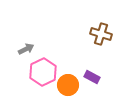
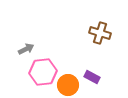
brown cross: moved 1 px left, 1 px up
pink hexagon: rotated 20 degrees clockwise
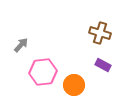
gray arrow: moved 5 px left, 4 px up; rotated 21 degrees counterclockwise
purple rectangle: moved 11 px right, 12 px up
orange circle: moved 6 px right
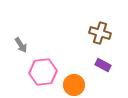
gray arrow: rotated 105 degrees clockwise
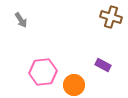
brown cross: moved 11 px right, 16 px up
gray arrow: moved 25 px up
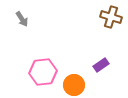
gray arrow: moved 1 px right, 1 px up
purple rectangle: moved 2 px left; rotated 63 degrees counterclockwise
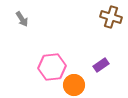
pink hexagon: moved 9 px right, 5 px up
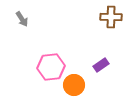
brown cross: rotated 15 degrees counterclockwise
pink hexagon: moved 1 px left
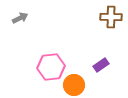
gray arrow: moved 2 px left, 1 px up; rotated 84 degrees counterclockwise
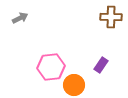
purple rectangle: rotated 21 degrees counterclockwise
